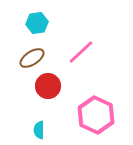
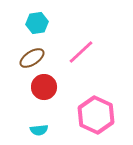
red circle: moved 4 px left, 1 px down
cyan semicircle: rotated 96 degrees counterclockwise
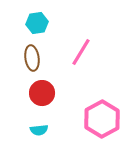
pink line: rotated 16 degrees counterclockwise
brown ellipse: rotated 65 degrees counterclockwise
red circle: moved 2 px left, 6 px down
pink hexagon: moved 6 px right, 4 px down; rotated 6 degrees clockwise
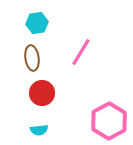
pink hexagon: moved 7 px right, 2 px down
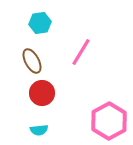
cyan hexagon: moved 3 px right
brown ellipse: moved 3 px down; rotated 20 degrees counterclockwise
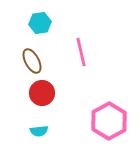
pink line: rotated 44 degrees counterclockwise
cyan semicircle: moved 1 px down
